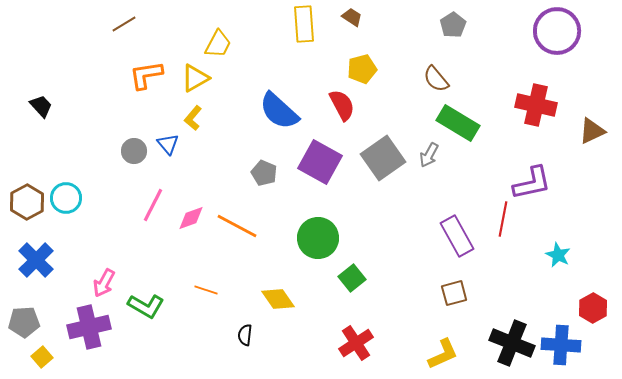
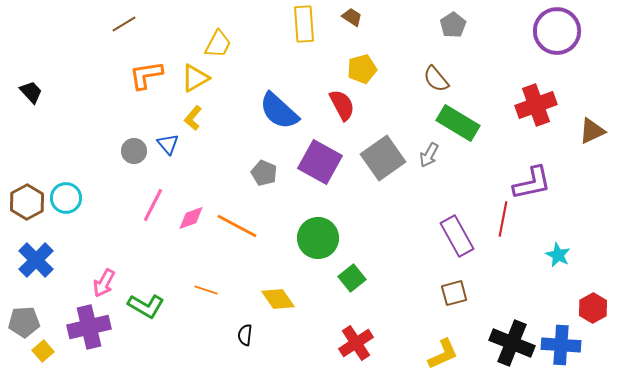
red cross at (536, 105): rotated 33 degrees counterclockwise
black trapezoid at (41, 106): moved 10 px left, 14 px up
yellow square at (42, 357): moved 1 px right, 6 px up
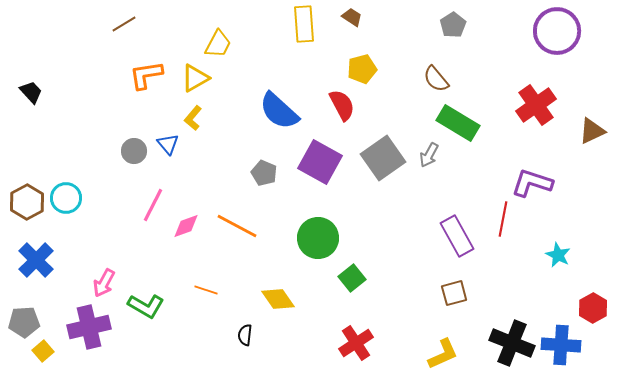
red cross at (536, 105): rotated 15 degrees counterclockwise
purple L-shape at (532, 183): rotated 150 degrees counterclockwise
pink diamond at (191, 218): moved 5 px left, 8 px down
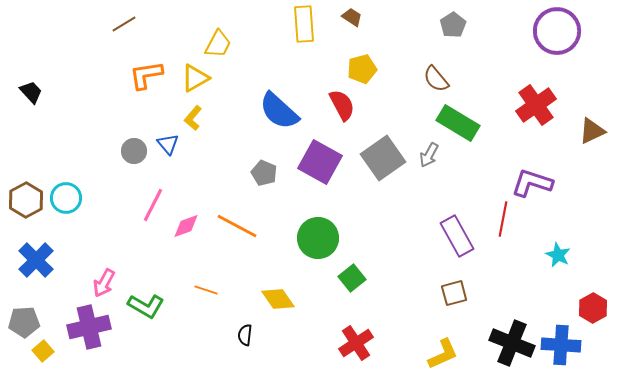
brown hexagon at (27, 202): moved 1 px left, 2 px up
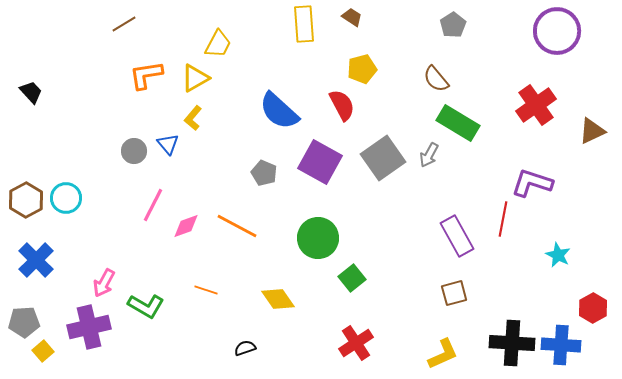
black semicircle at (245, 335): moved 13 px down; rotated 65 degrees clockwise
black cross at (512, 343): rotated 18 degrees counterclockwise
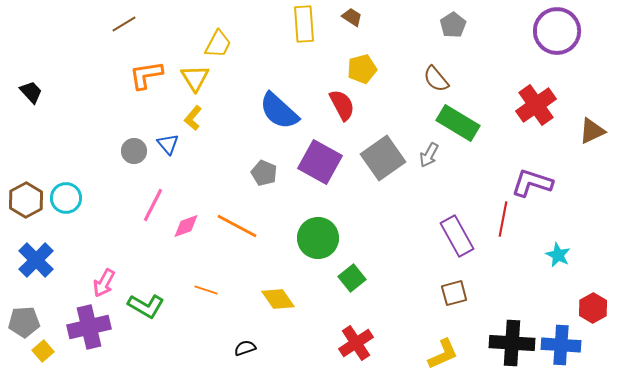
yellow triangle at (195, 78): rotated 32 degrees counterclockwise
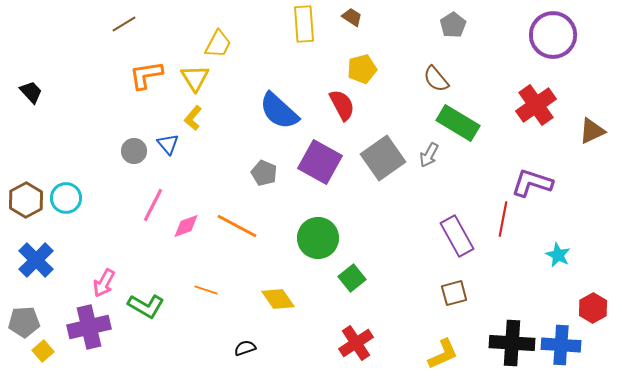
purple circle at (557, 31): moved 4 px left, 4 px down
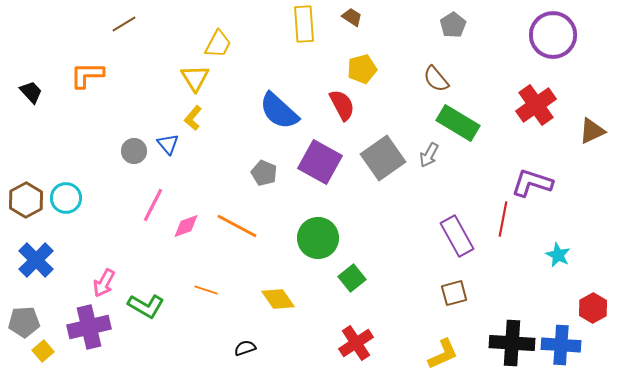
orange L-shape at (146, 75): moved 59 px left; rotated 9 degrees clockwise
